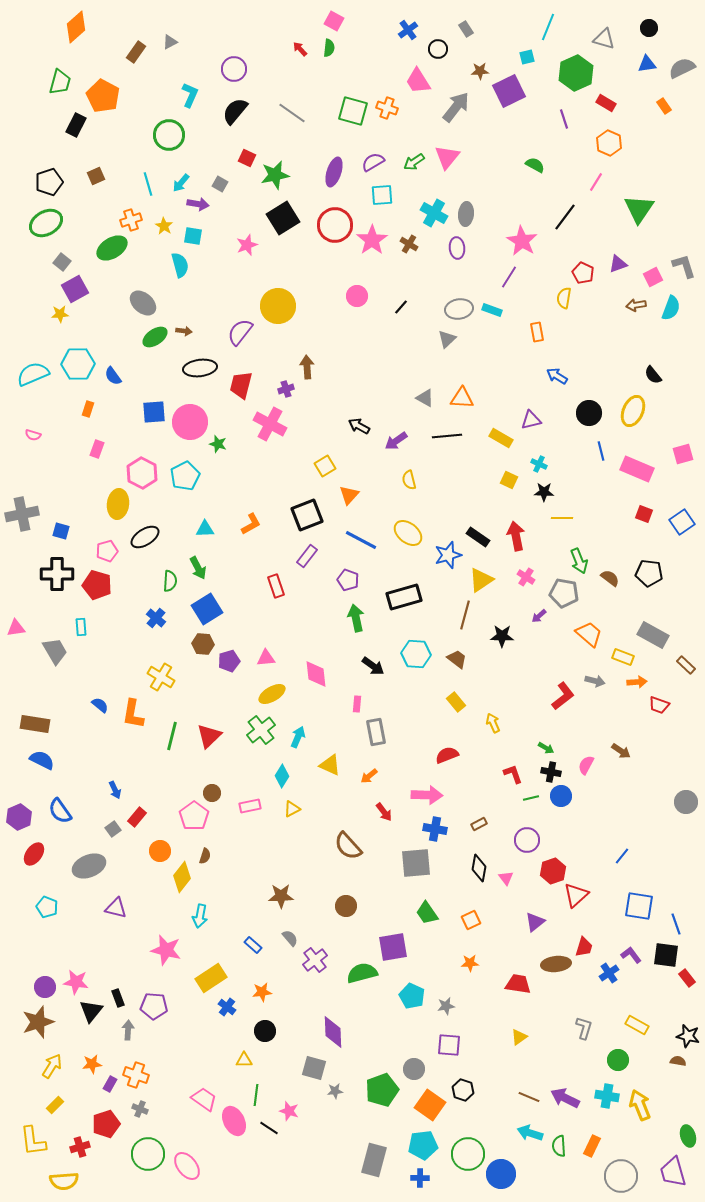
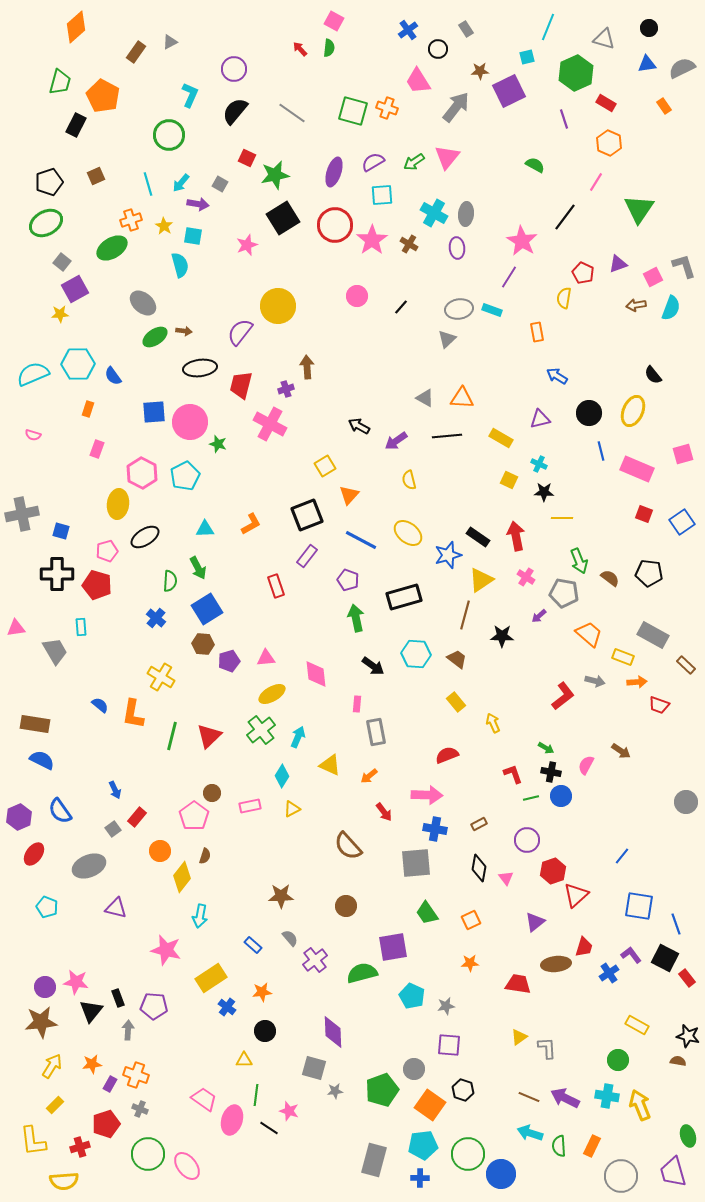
purple triangle at (531, 420): moved 9 px right, 1 px up
black square at (666, 955): moved 1 px left, 3 px down; rotated 20 degrees clockwise
brown star at (38, 1022): moved 3 px right; rotated 12 degrees clockwise
gray L-shape at (584, 1028): moved 37 px left, 20 px down; rotated 20 degrees counterclockwise
pink ellipse at (234, 1121): moved 2 px left, 1 px up; rotated 44 degrees clockwise
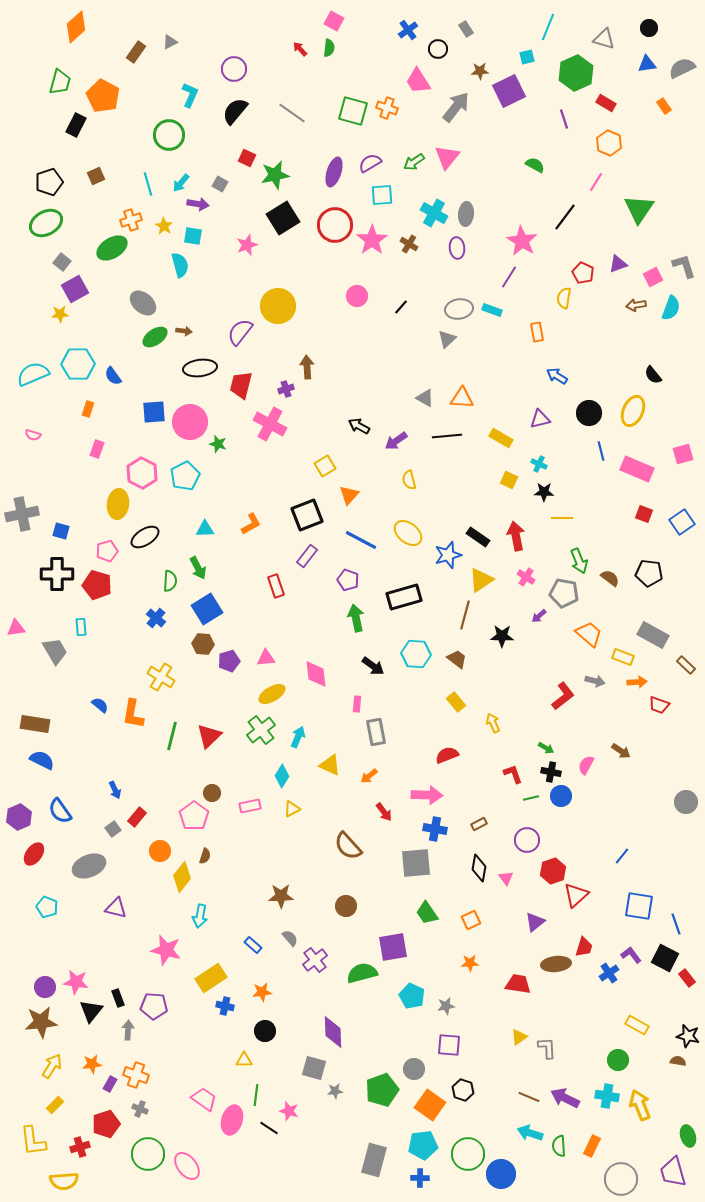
purple semicircle at (373, 162): moved 3 px left, 1 px down
blue cross at (227, 1007): moved 2 px left, 1 px up; rotated 24 degrees counterclockwise
gray circle at (621, 1176): moved 3 px down
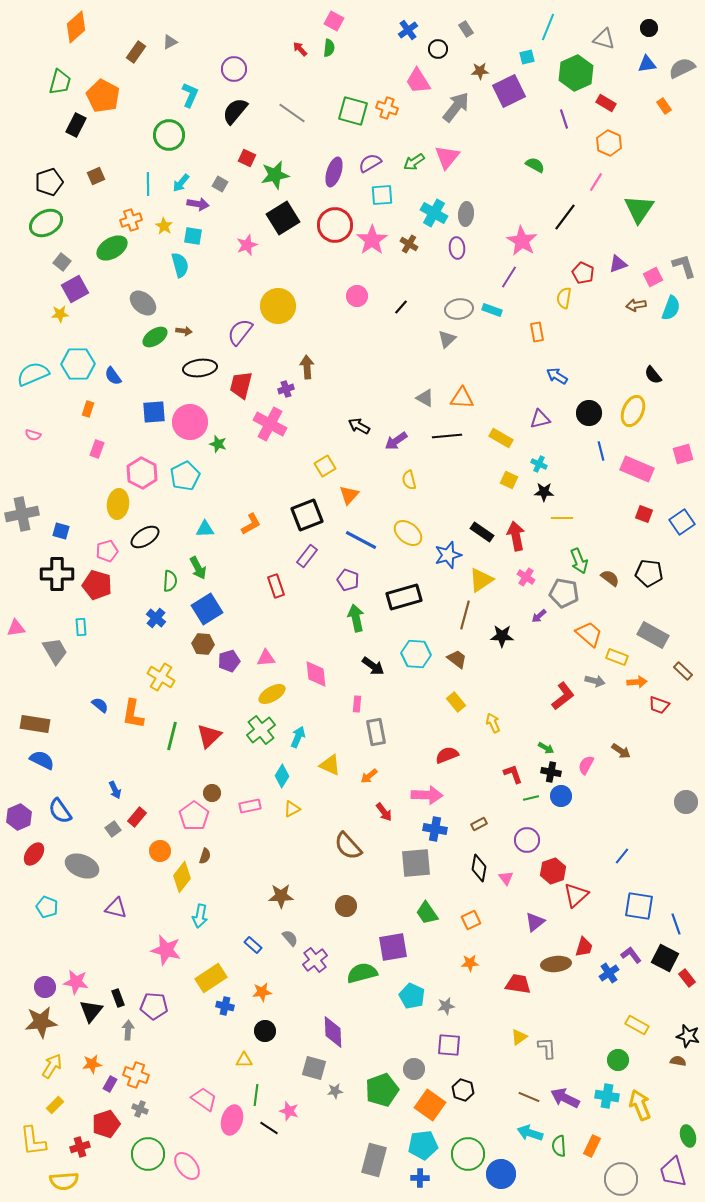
cyan line at (148, 184): rotated 15 degrees clockwise
black rectangle at (478, 537): moved 4 px right, 5 px up
yellow rectangle at (623, 657): moved 6 px left
brown rectangle at (686, 665): moved 3 px left, 6 px down
gray ellipse at (89, 866): moved 7 px left; rotated 44 degrees clockwise
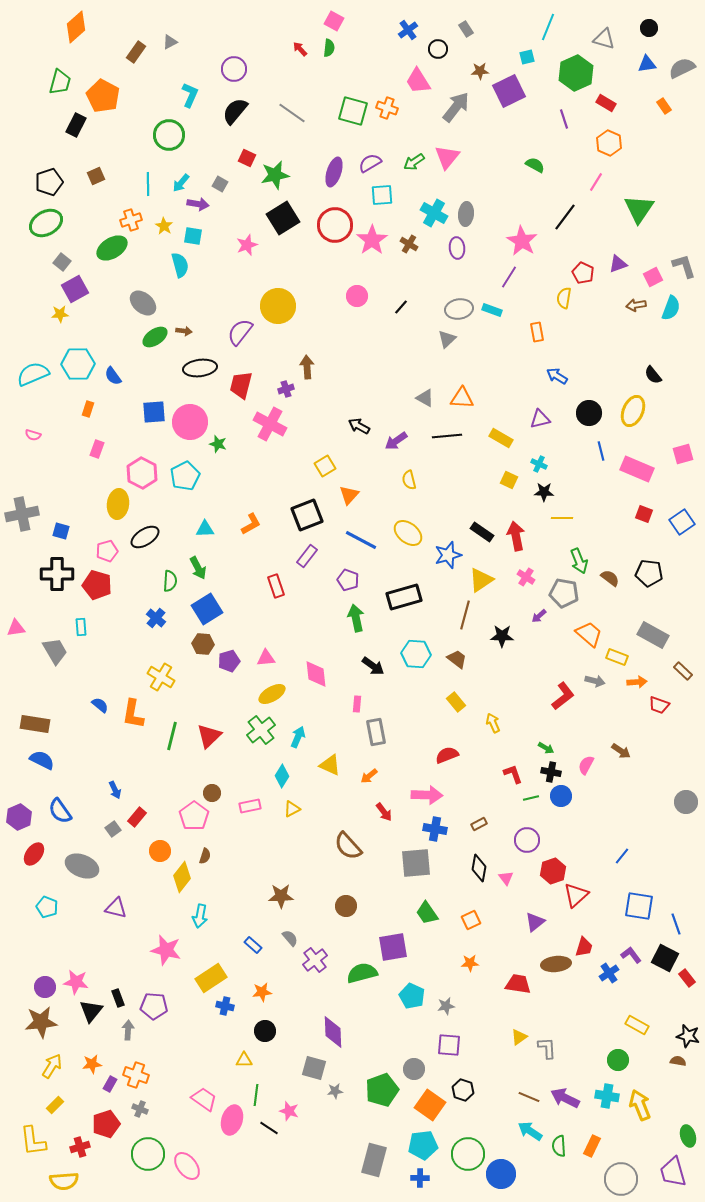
cyan arrow at (530, 1133): moved 2 px up; rotated 15 degrees clockwise
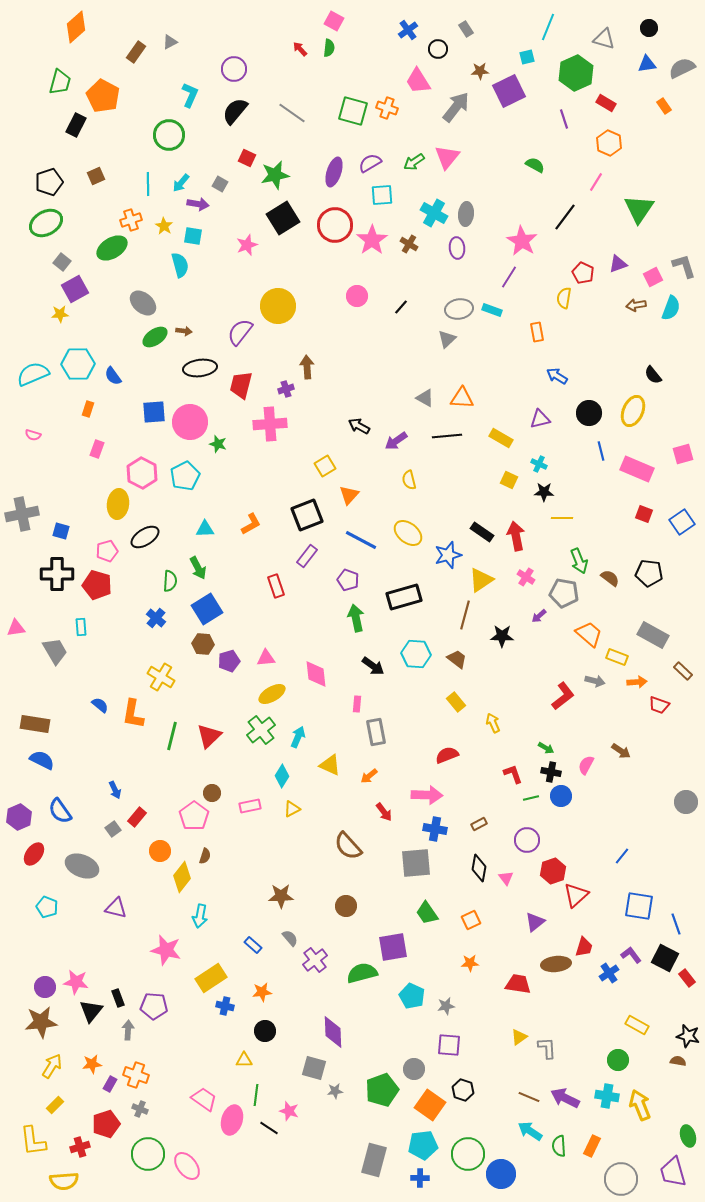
pink cross at (270, 424): rotated 32 degrees counterclockwise
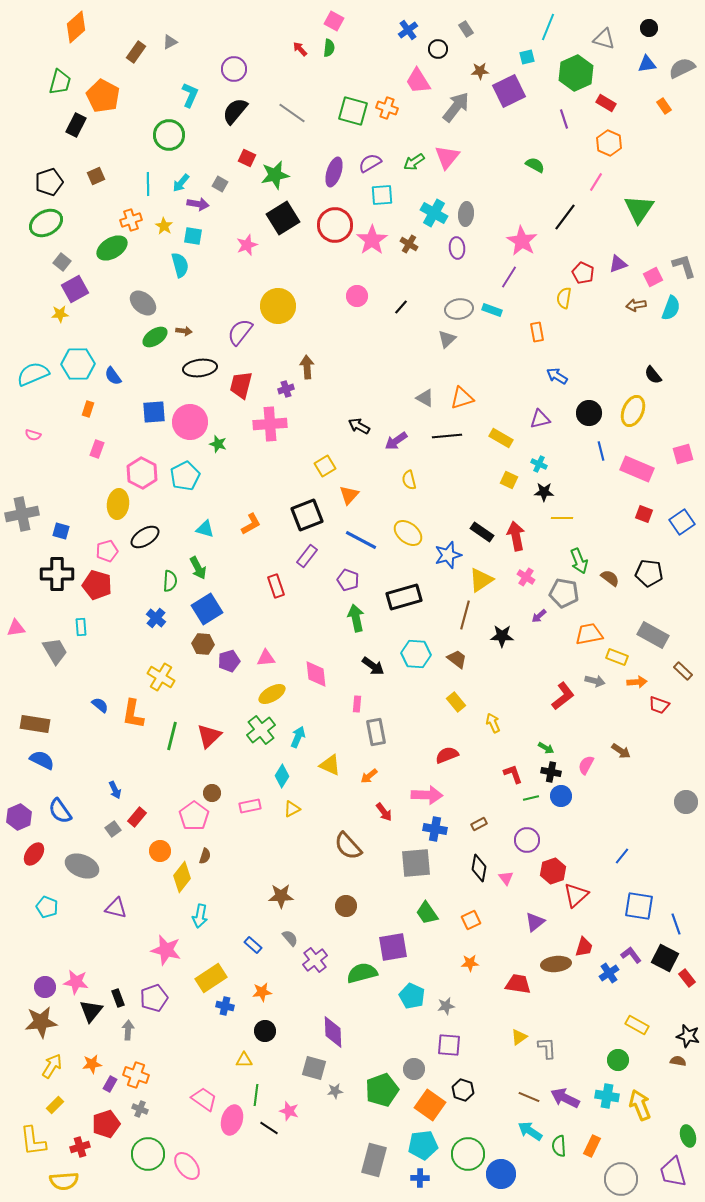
orange triangle at (462, 398): rotated 20 degrees counterclockwise
cyan triangle at (205, 529): rotated 18 degrees clockwise
orange trapezoid at (589, 634): rotated 52 degrees counterclockwise
purple pentagon at (154, 1006): moved 8 px up; rotated 24 degrees counterclockwise
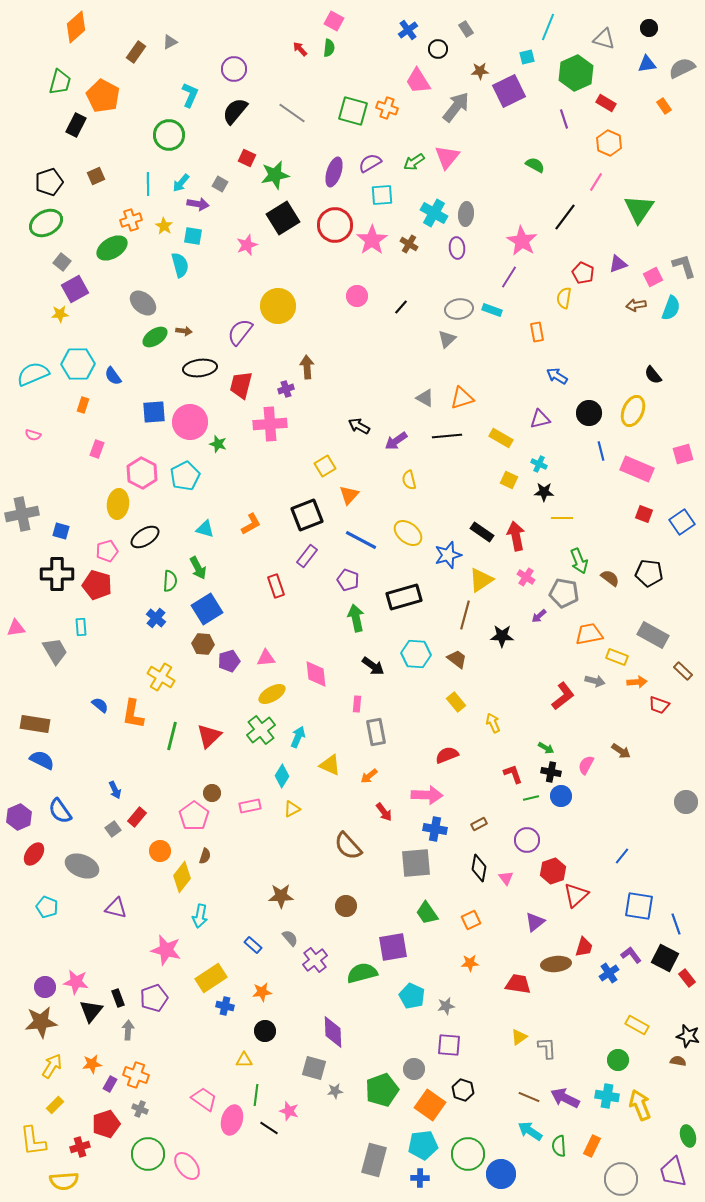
orange rectangle at (88, 409): moved 5 px left, 4 px up
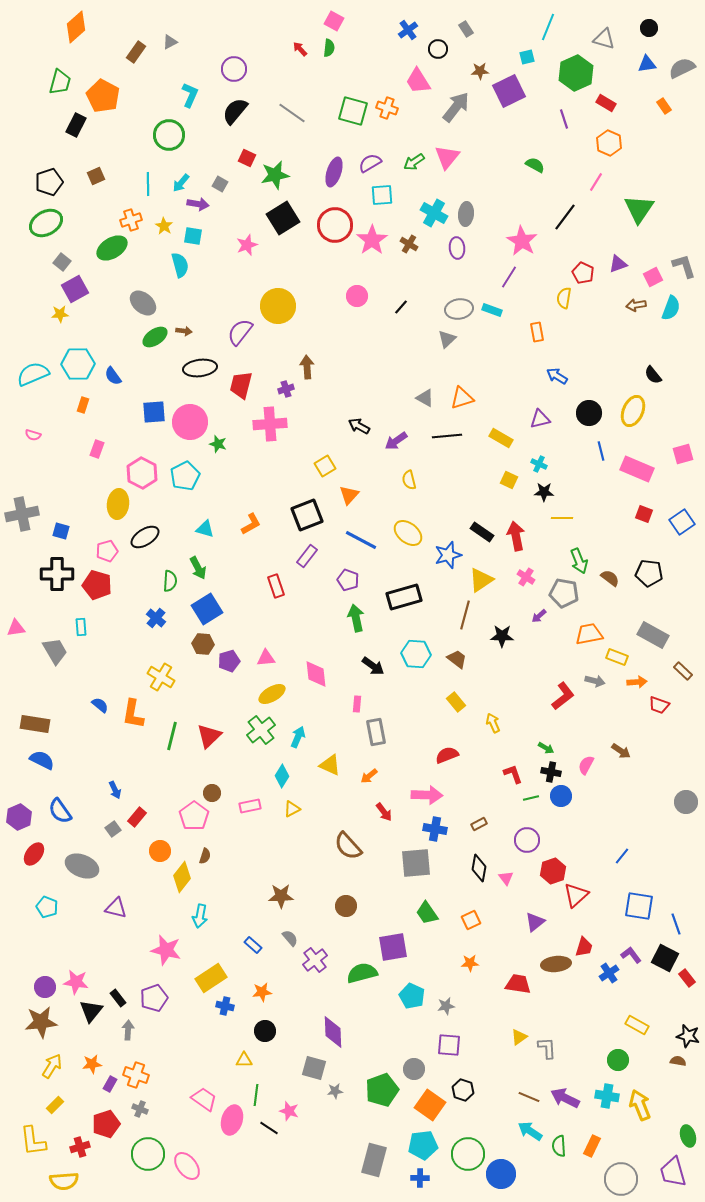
black rectangle at (118, 998): rotated 18 degrees counterclockwise
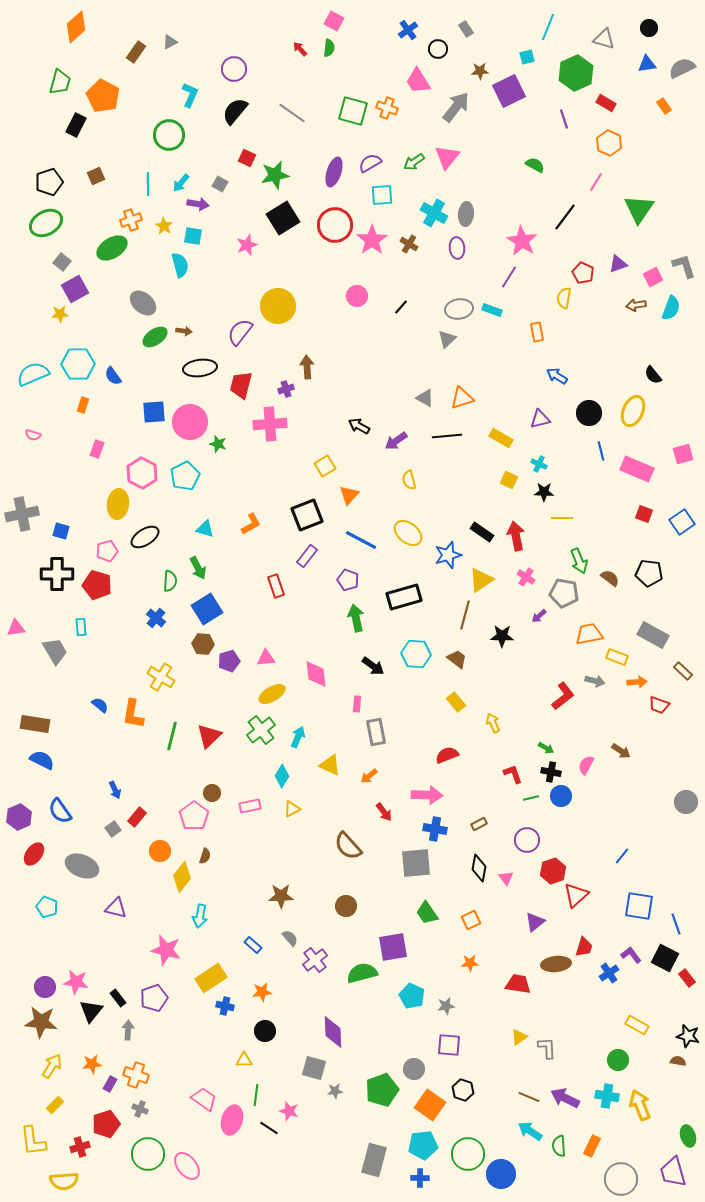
brown star at (41, 1022): rotated 12 degrees clockwise
